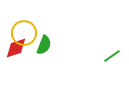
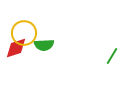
green semicircle: rotated 66 degrees clockwise
green line: rotated 24 degrees counterclockwise
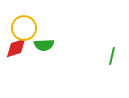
yellow circle: moved 5 px up
green line: rotated 18 degrees counterclockwise
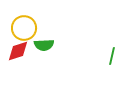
red diamond: moved 2 px right, 3 px down
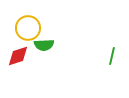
yellow circle: moved 4 px right
red diamond: moved 5 px down
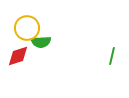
yellow circle: moved 1 px left
green semicircle: moved 3 px left, 3 px up
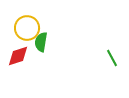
green semicircle: rotated 102 degrees clockwise
green line: moved 2 px down; rotated 42 degrees counterclockwise
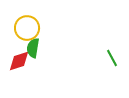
green semicircle: moved 8 px left, 6 px down
red diamond: moved 1 px right, 5 px down
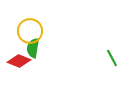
yellow circle: moved 3 px right, 3 px down
red diamond: rotated 40 degrees clockwise
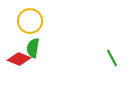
yellow circle: moved 10 px up
red diamond: moved 2 px up
